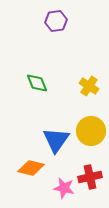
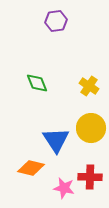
yellow circle: moved 3 px up
blue triangle: rotated 8 degrees counterclockwise
red cross: rotated 15 degrees clockwise
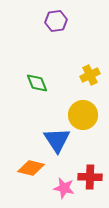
yellow cross: moved 1 px right, 11 px up; rotated 30 degrees clockwise
yellow circle: moved 8 px left, 13 px up
blue triangle: moved 1 px right
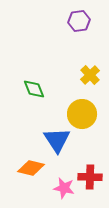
purple hexagon: moved 23 px right
yellow cross: rotated 18 degrees counterclockwise
green diamond: moved 3 px left, 6 px down
yellow circle: moved 1 px left, 1 px up
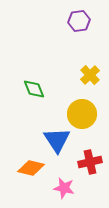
red cross: moved 15 px up; rotated 15 degrees counterclockwise
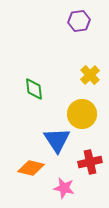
green diamond: rotated 15 degrees clockwise
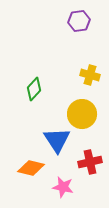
yellow cross: rotated 30 degrees counterclockwise
green diamond: rotated 50 degrees clockwise
pink star: moved 1 px left, 1 px up
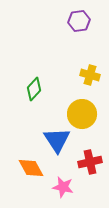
orange diamond: rotated 48 degrees clockwise
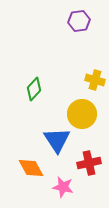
yellow cross: moved 5 px right, 5 px down
red cross: moved 1 px left, 1 px down
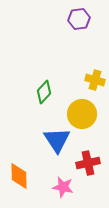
purple hexagon: moved 2 px up
green diamond: moved 10 px right, 3 px down
red cross: moved 1 px left
orange diamond: moved 12 px left, 8 px down; rotated 28 degrees clockwise
